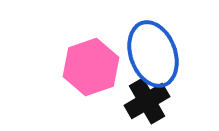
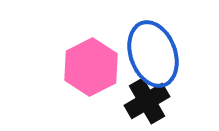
pink hexagon: rotated 8 degrees counterclockwise
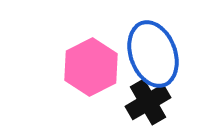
black cross: moved 1 px right, 1 px down
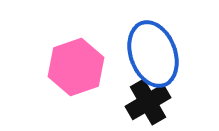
pink hexagon: moved 15 px left; rotated 8 degrees clockwise
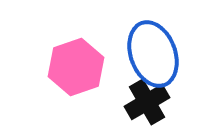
black cross: moved 1 px left
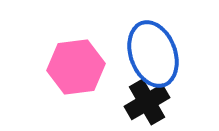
pink hexagon: rotated 12 degrees clockwise
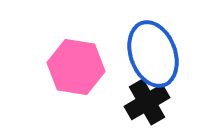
pink hexagon: rotated 16 degrees clockwise
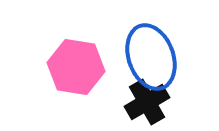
blue ellipse: moved 2 px left, 3 px down
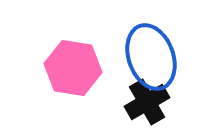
pink hexagon: moved 3 px left, 1 px down
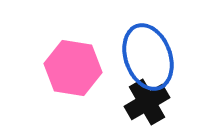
blue ellipse: moved 3 px left
